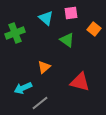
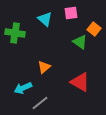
cyan triangle: moved 1 px left, 1 px down
green cross: rotated 30 degrees clockwise
green triangle: moved 13 px right, 2 px down
red triangle: rotated 15 degrees clockwise
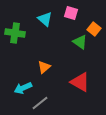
pink square: rotated 24 degrees clockwise
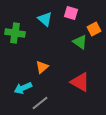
orange square: rotated 24 degrees clockwise
orange triangle: moved 2 px left
